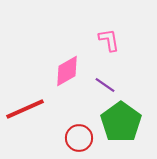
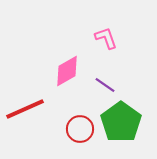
pink L-shape: moved 3 px left, 2 px up; rotated 10 degrees counterclockwise
red circle: moved 1 px right, 9 px up
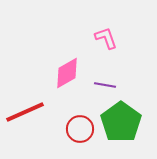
pink diamond: moved 2 px down
purple line: rotated 25 degrees counterclockwise
red line: moved 3 px down
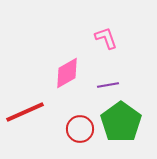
purple line: moved 3 px right; rotated 20 degrees counterclockwise
